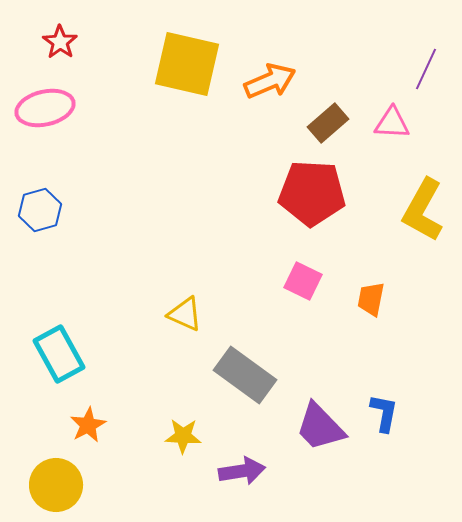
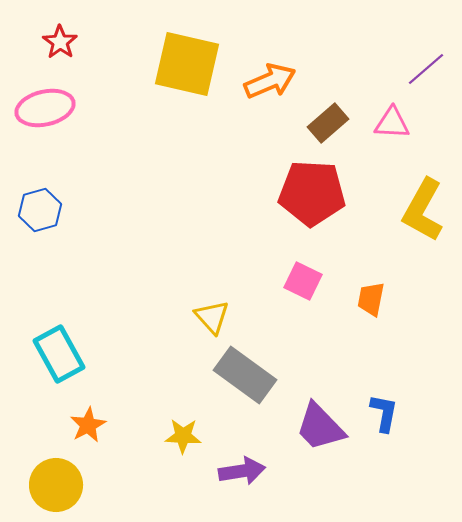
purple line: rotated 24 degrees clockwise
yellow triangle: moved 27 px right, 3 px down; rotated 24 degrees clockwise
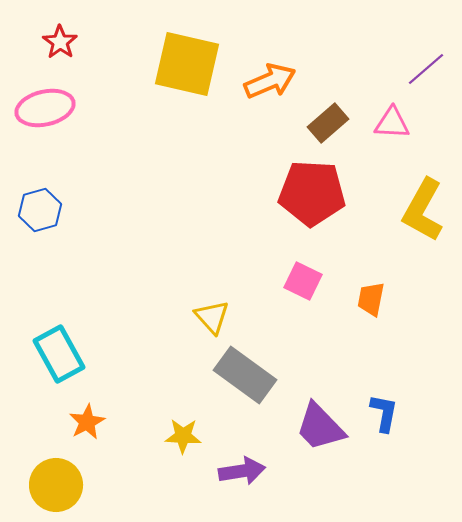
orange star: moved 1 px left, 3 px up
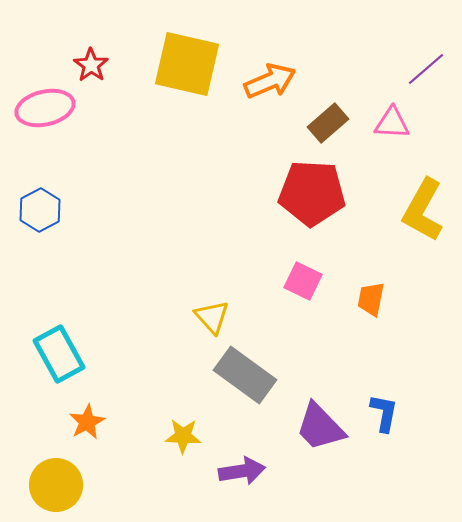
red star: moved 31 px right, 23 px down
blue hexagon: rotated 12 degrees counterclockwise
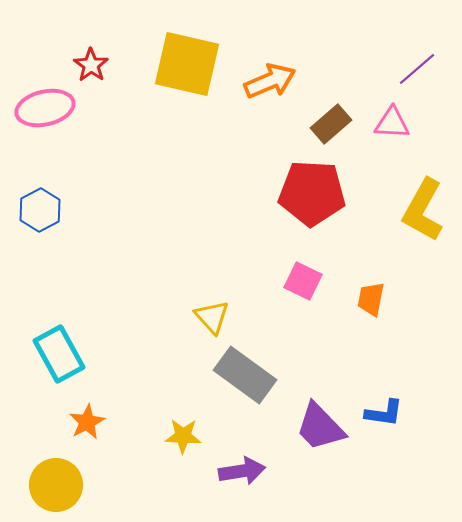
purple line: moved 9 px left
brown rectangle: moved 3 px right, 1 px down
blue L-shape: rotated 87 degrees clockwise
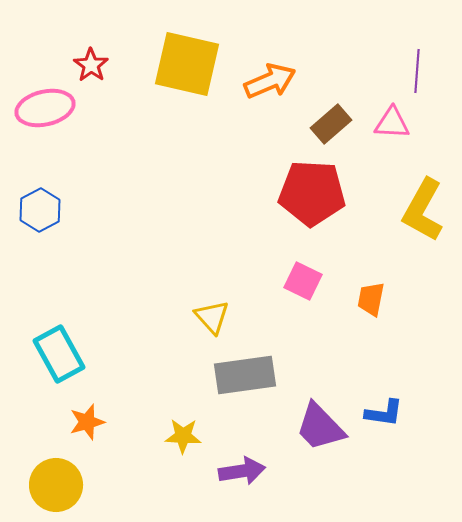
purple line: moved 2 px down; rotated 45 degrees counterclockwise
gray rectangle: rotated 44 degrees counterclockwise
orange star: rotated 12 degrees clockwise
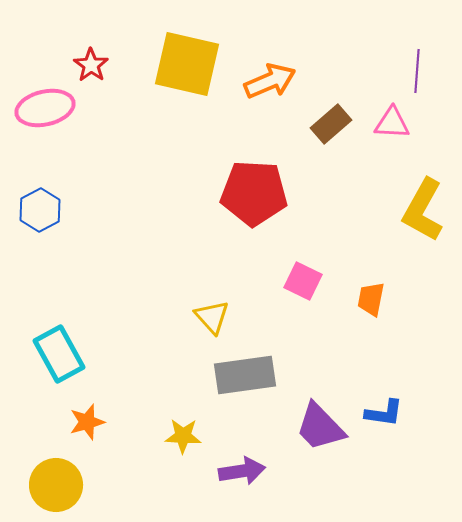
red pentagon: moved 58 px left
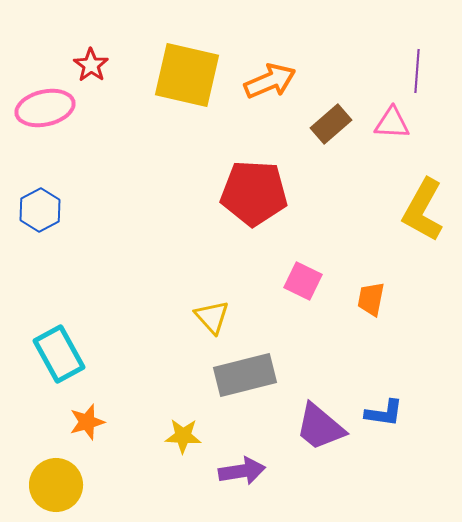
yellow square: moved 11 px down
gray rectangle: rotated 6 degrees counterclockwise
purple trapezoid: rotated 6 degrees counterclockwise
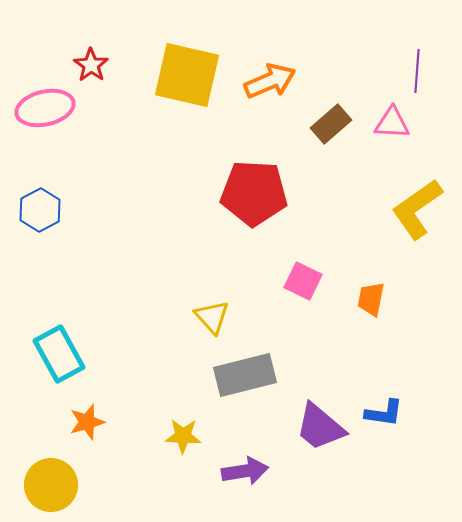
yellow L-shape: moved 6 px left, 1 px up; rotated 26 degrees clockwise
purple arrow: moved 3 px right
yellow circle: moved 5 px left
